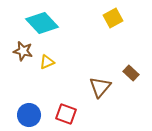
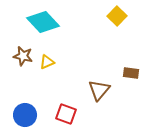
yellow square: moved 4 px right, 2 px up; rotated 18 degrees counterclockwise
cyan diamond: moved 1 px right, 1 px up
brown star: moved 5 px down
brown rectangle: rotated 35 degrees counterclockwise
brown triangle: moved 1 px left, 3 px down
blue circle: moved 4 px left
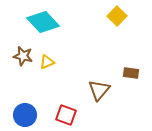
red square: moved 1 px down
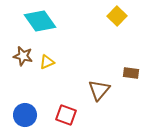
cyan diamond: moved 3 px left, 1 px up; rotated 8 degrees clockwise
